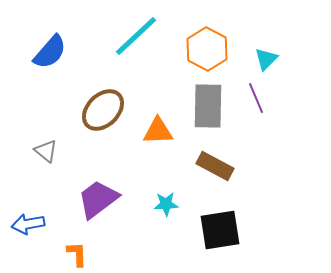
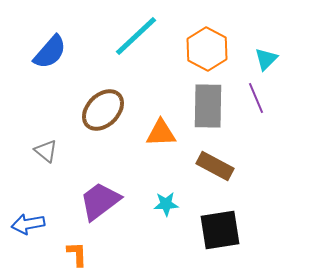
orange triangle: moved 3 px right, 2 px down
purple trapezoid: moved 2 px right, 2 px down
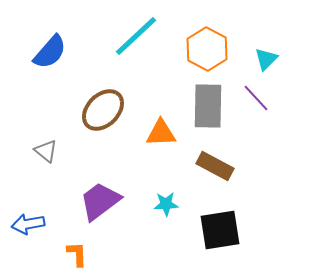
purple line: rotated 20 degrees counterclockwise
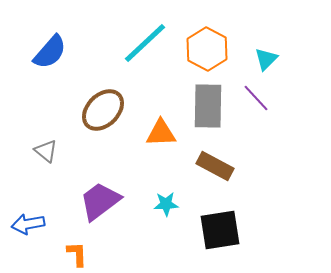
cyan line: moved 9 px right, 7 px down
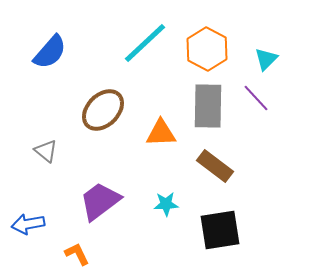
brown rectangle: rotated 9 degrees clockwise
orange L-shape: rotated 24 degrees counterclockwise
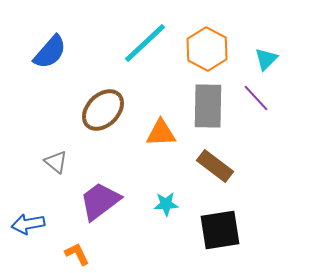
gray triangle: moved 10 px right, 11 px down
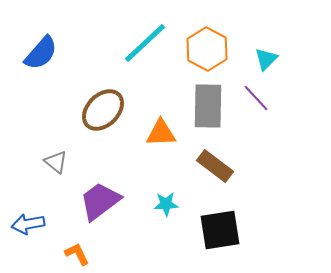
blue semicircle: moved 9 px left, 1 px down
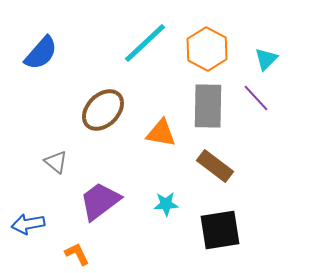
orange triangle: rotated 12 degrees clockwise
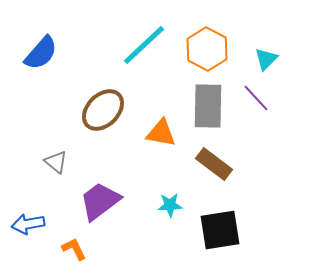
cyan line: moved 1 px left, 2 px down
brown rectangle: moved 1 px left, 2 px up
cyan star: moved 4 px right, 1 px down
orange L-shape: moved 3 px left, 5 px up
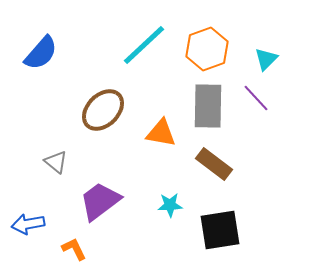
orange hexagon: rotated 12 degrees clockwise
